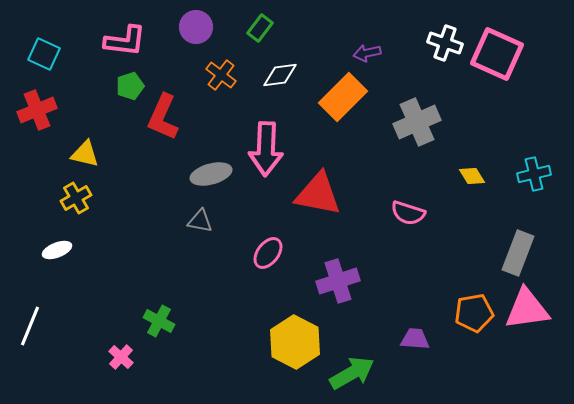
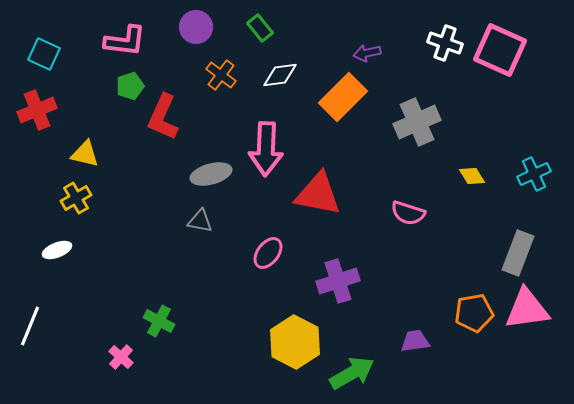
green rectangle: rotated 76 degrees counterclockwise
pink square: moved 3 px right, 4 px up
cyan cross: rotated 12 degrees counterclockwise
purple trapezoid: moved 2 px down; rotated 12 degrees counterclockwise
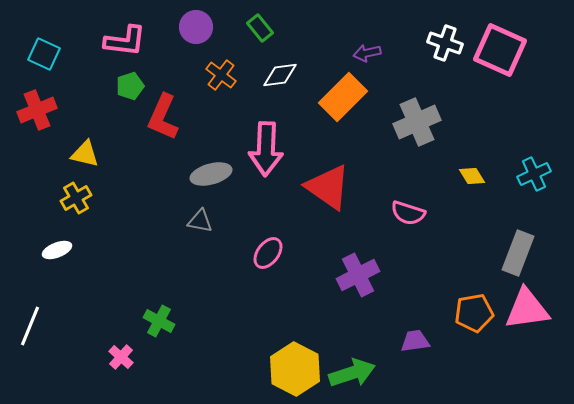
red triangle: moved 10 px right, 7 px up; rotated 24 degrees clockwise
purple cross: moved 20 px right, 6 px up; rotated 9 degrees counterclockwise
yellow hexagon: moved 27 px down
green arrow: rotated 12 degrees clockwise
